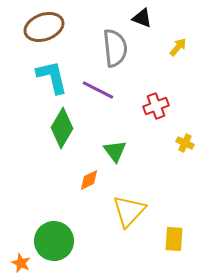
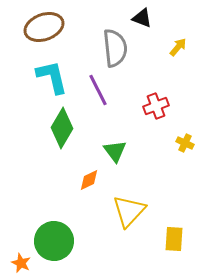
purple line: rotated 36 degrees clockwise
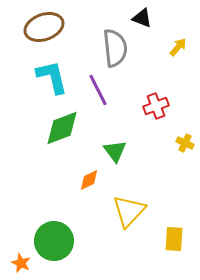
green diamond: rotated 39 degrees clockwise
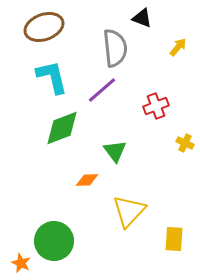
purple line: moved 4 px right; rotated 76 degrees clockwise
orange diamond: moved 2 px left; rotated 25 degrees clockwise
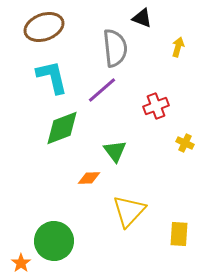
yellow arrow: rotated 24 degrees counterclockwise
orange diamond: moved 2 px right, 2 px up
yellow rectangle: moved 5 px right, 5 px up
orange star: rotated 12 degrees clockwise
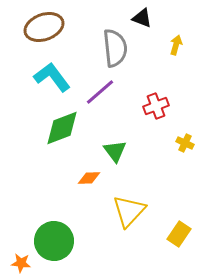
yellow arrow: moved 2 px left, 2 px up
cyan L-shape: rotated 24 degrees counterclockwise
purple line: moved 2 px left, 2 px down
yellow rectangle: rotated 30 degrees clockwise
orange star: rotated 30 degrees counterclockwise
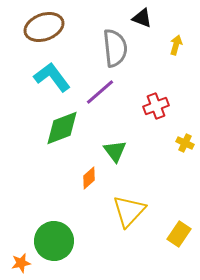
orange diamond: rotated 40 degrees counterclockwise
orange star: rotated 18 degrees counterclockwise
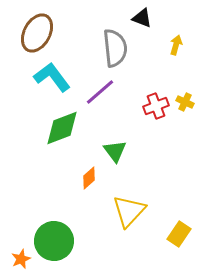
brown ellipse: moved 7 px left, 6 px down; rotated 42 degrees counterclockwise
yellow cross: moved 41 px up
orange star: moved 4 px up; rotated 12 degrees counterclockwise
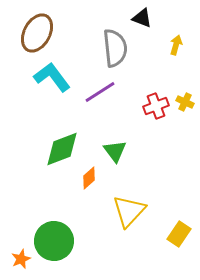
purple line: rotated 8 degrees clockwise
green diamond: moved 21 px down
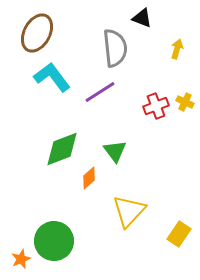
yellow arrow: moved 1 px right, 4 px down
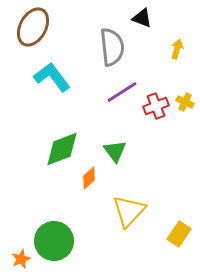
brown ellipse: moved 4 px left, 6 px up
gray semicircle: moved 3 px left, 1 px up
purple line: moved 22 px right
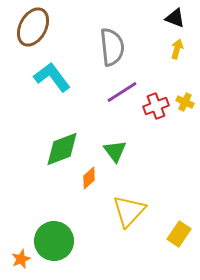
black triangle: moved 33 px right
